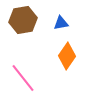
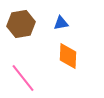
brown hexagon: moved 2 px left, 4 px down
orange diamond: moved 1 px right; rotated 32 degrees counterclockwise
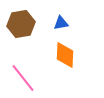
orange diamond: moved 3 px left, 1 px up
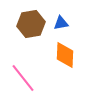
brown hexagon: moved 10 px right
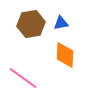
pink line: rotated 16 degrees counterclockwise
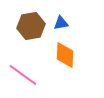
brown hexagon: moved 2 px down
pink line: moved 3 px up
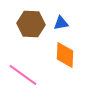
brown hexagon: moved 2 px up; rotated 12 degrees clockwise
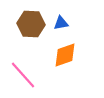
orange diamond: rotated 68 degrees clockwise
pink line: rotated 12 degrees clockwise
